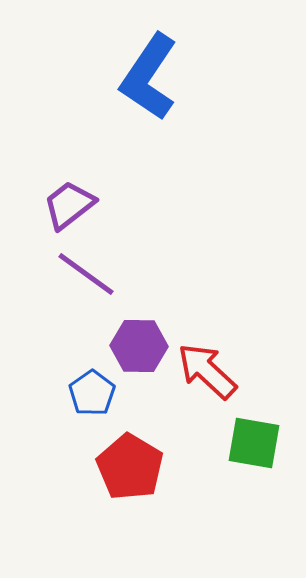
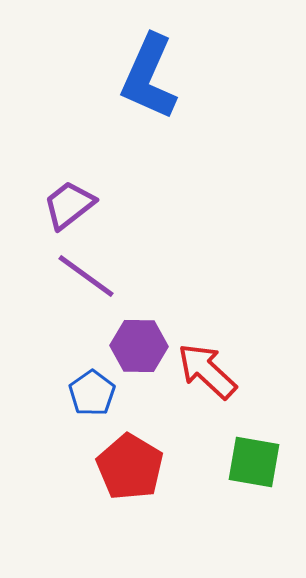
blue L-shape: rotated 10 degrees counterclockwise
purple line: moved 2 px down
green square: moved 19 px down
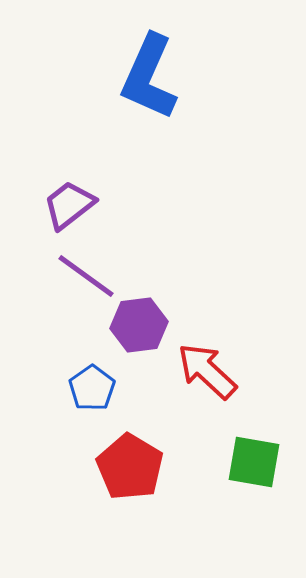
purple hexagon: moved 21 px up; rotated 8 degrees counterclockwise
blue pentagon: moved 5 px up
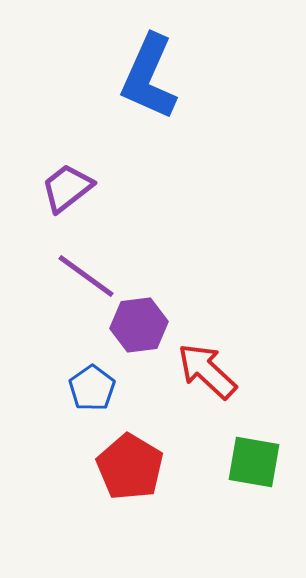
purple trapezoid: moved 2 px left, 17 px up
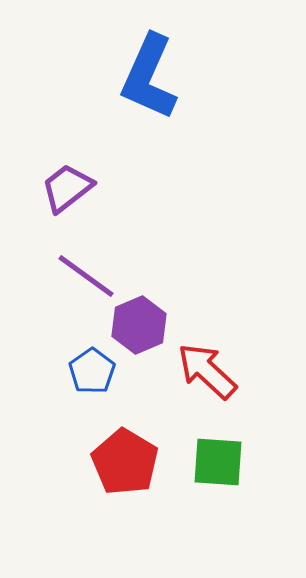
purple hexagon: rotated 16 degrees counterclockwise
blue pentagon: moved 17 px up
green square: moved 36 px left; rotated 6 degrees counterclockwise
red pentagon: moved 5 px left, 5 px up
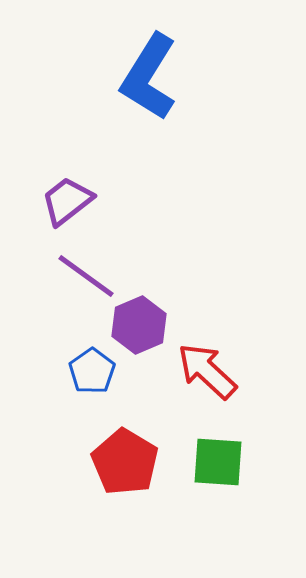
blue L-shape: rotated 8 degrees clockwise
purple trapezoid: moved 13 px down
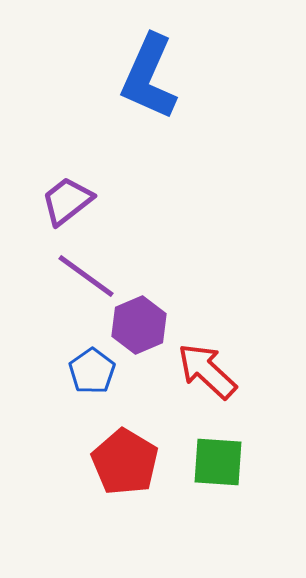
blue L-shape: rotated 8 degrees counterclockwise
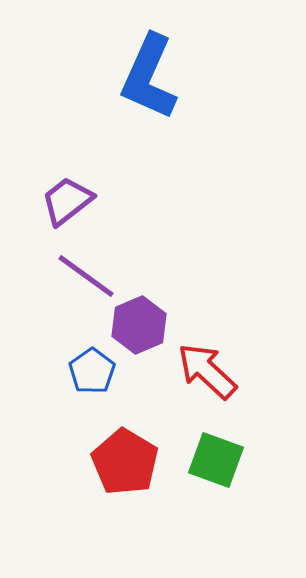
green square: moved 2 px left, 2 px up; rotated 16 degrees clockwise
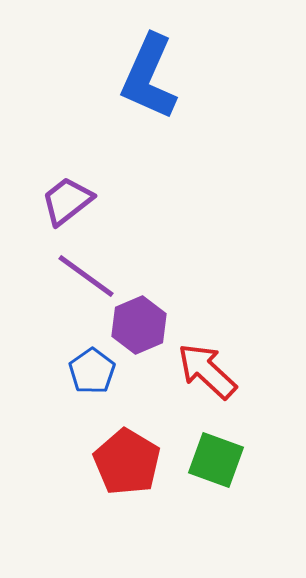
red pentagon: moved 2 px right
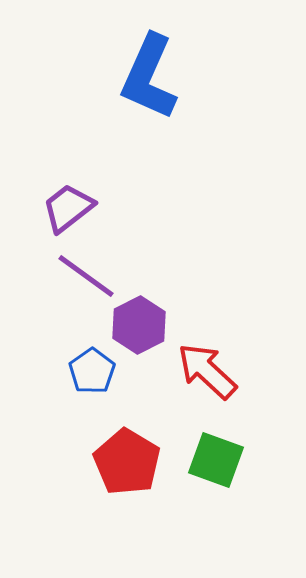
purple trapezoid: moved 1 px right, 7 px down
purple hexagon: rotated 4 degrees counterclockwise
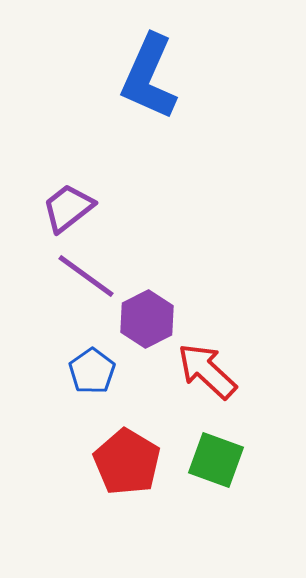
purple hexagon: moved 8 px right, 6 px up
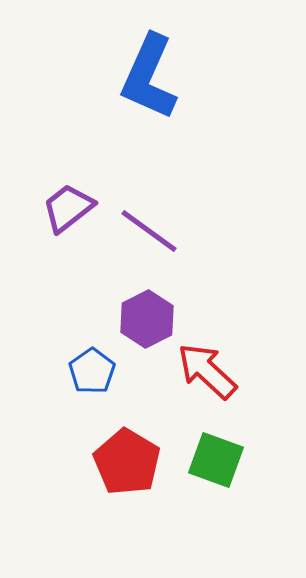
purple line: moved 63 px right, 45 px up
